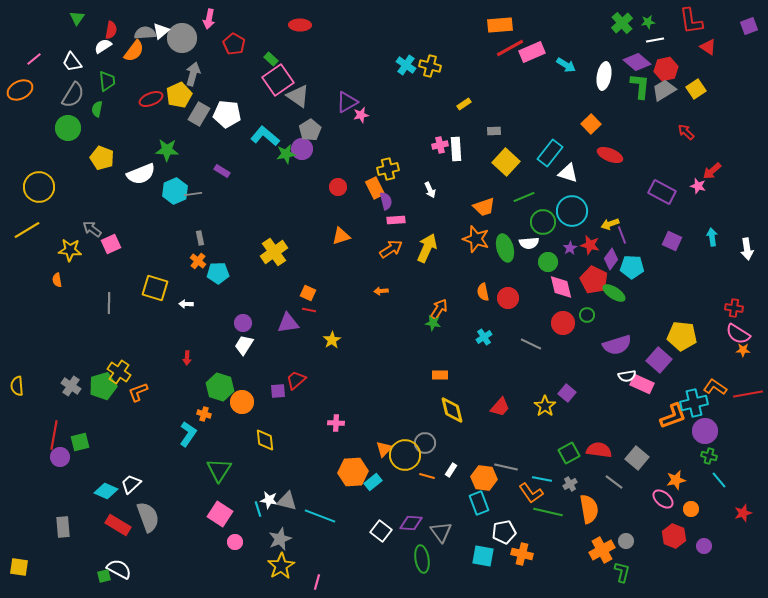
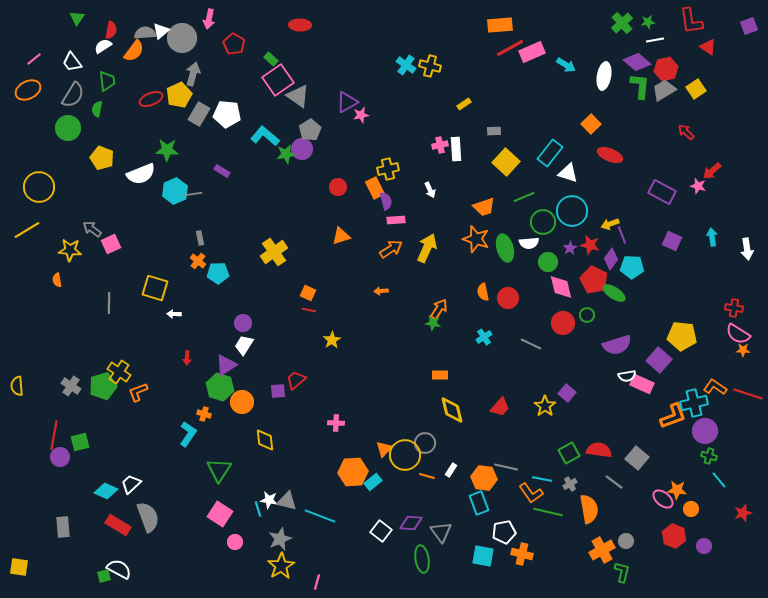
orange ellipse at (20, 90): moved 8 px right
white arrow at (186, 304): moved 12 px left, 10 px down
purple triangle at (288, 323): moved 62 px left, 42 px down; rotated 25 degrees counterclockwise
red line at (748, 394): rotated 28 degrees clockwise
orange star at (676, 480): moved 1 px right, 10 px down; rotated 18 degrees clockwise
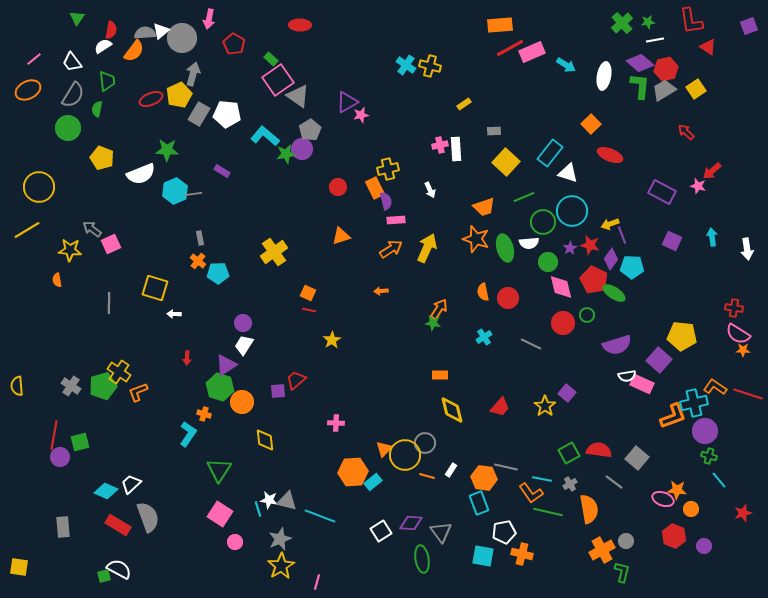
purple diamond at (637, 62): moved 3 px right, 1 px down
pink ellipse at (663, 499): rotated 20 degrees counterclockwise
white square at (381, 531): rotated 20 degrees clockwise
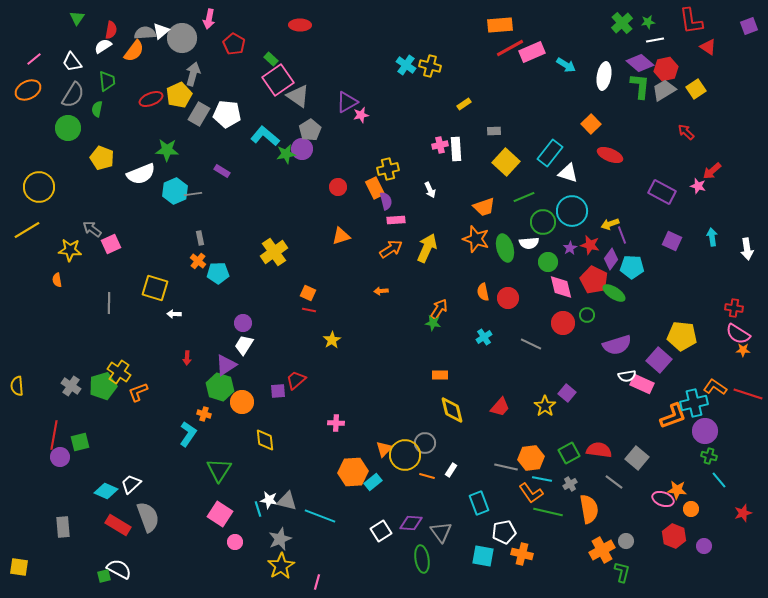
orange hexagon at (484, 478): moved 47 px right, 20 px up; rotated 15 degrees counterclockwise
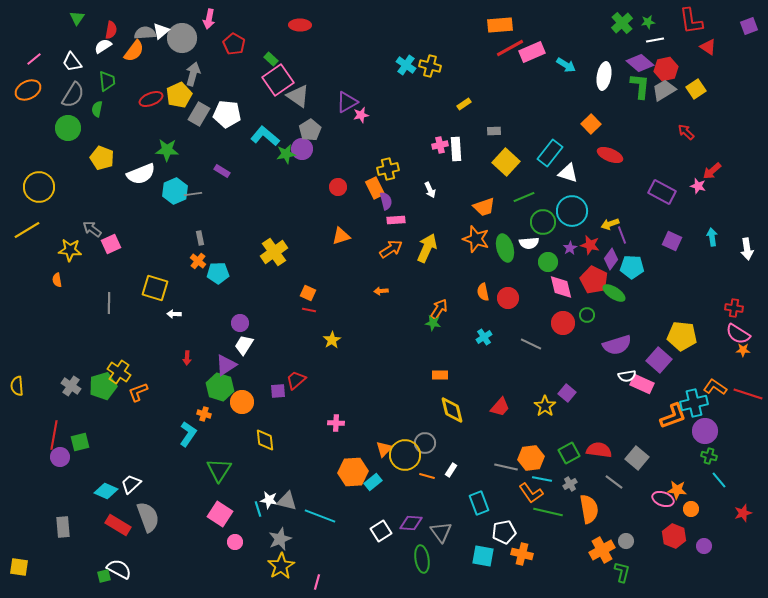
purple circle at (243, 323): moved 3 px left
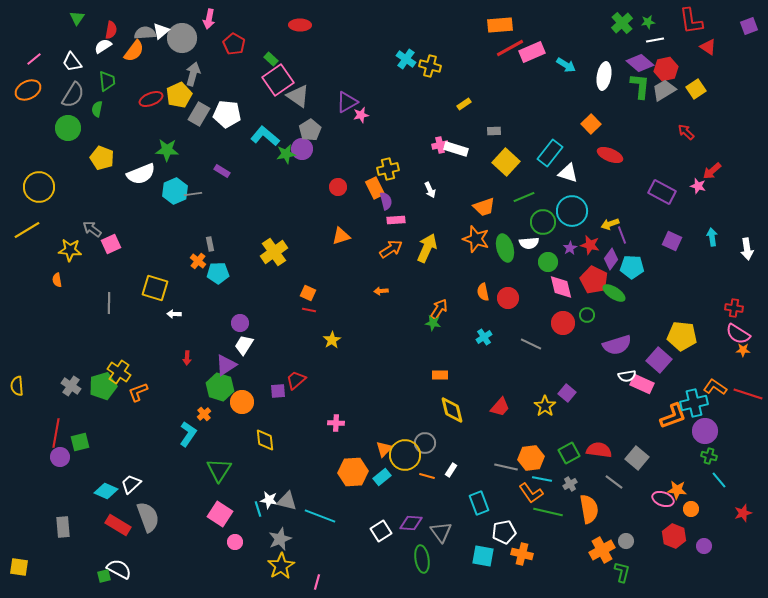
cyan cross at (406, 65): moved 6 px up
white rectangle at (456, 149): rotated 70 degrees counterclockwise
gray rectangle at (200, 238): moved 10 px right, 6 px down
orange cross at (204, 414): rotated 32 degrees clockwise
red line at (54, 435): moved 2 px right, 2 px up
cyan rectangle at (373, 482): moved 9 px right, 5 px up
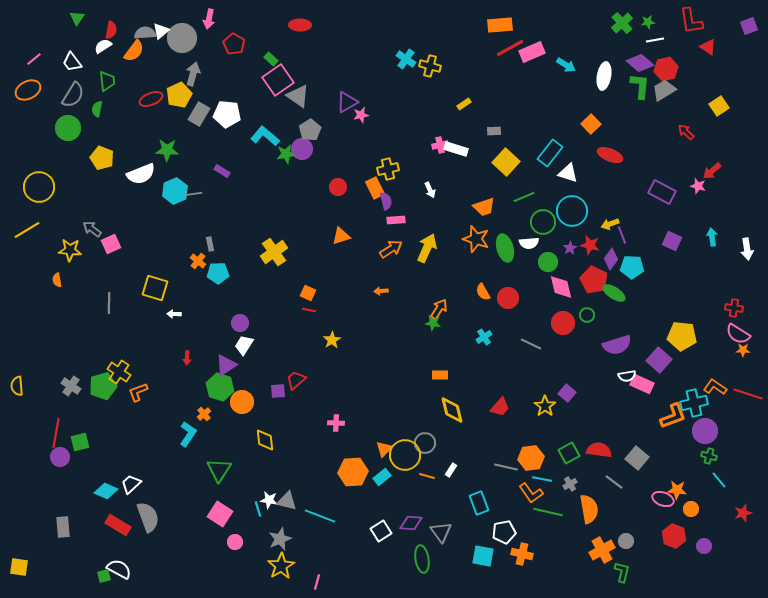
yellow square at (696, 89): moved 23 px right, 17 px down
orange semicircle at (483, 292): rotated 18 degrees counterclockwise
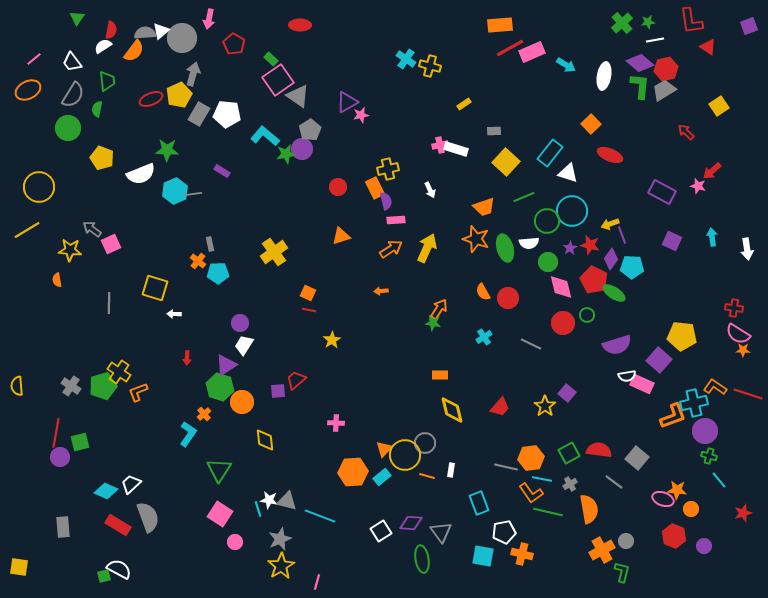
green circle at (543, 222): moved 4 px right, 1 px up
white rectangle at (451, 470): rotated 24 degrees counterclockwise
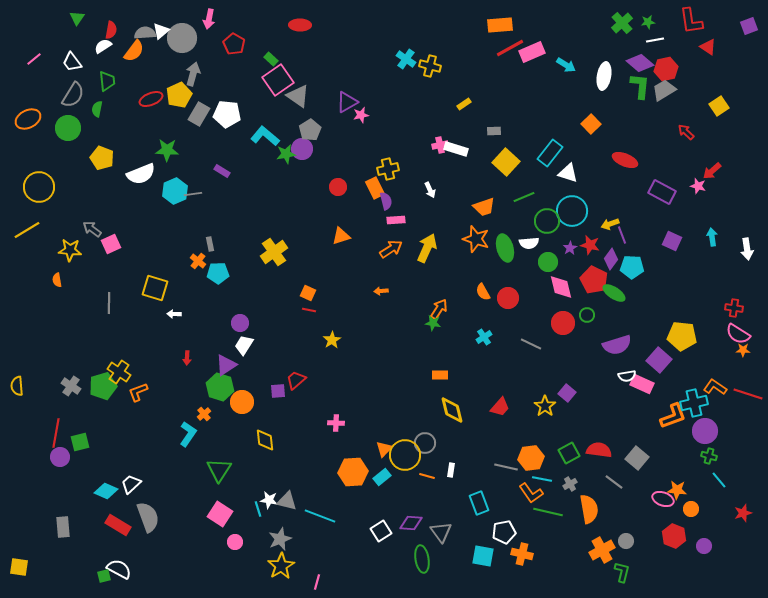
orange ellipse at (28, 90): moved 29 px down
red ellipse at (610, 155): moved 15 px right, 5 px down
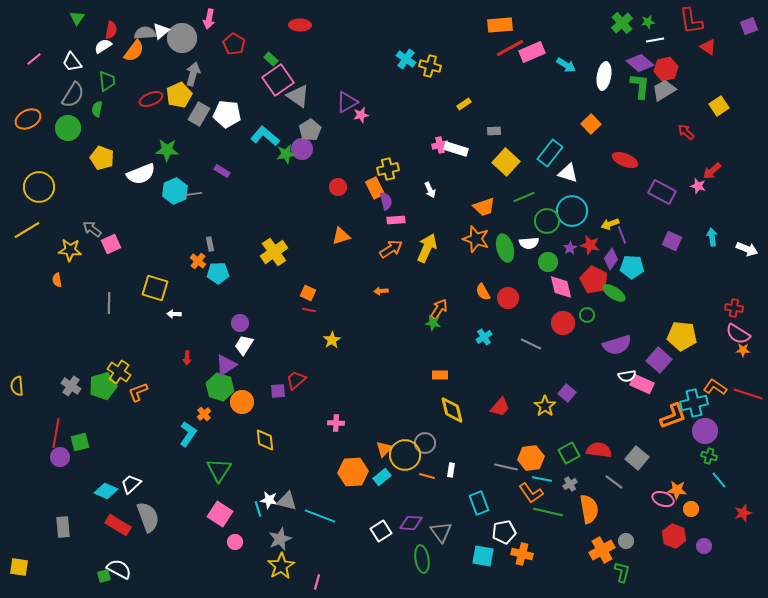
white arrow at (747, 249): rotated 60 degrees counterclockwise
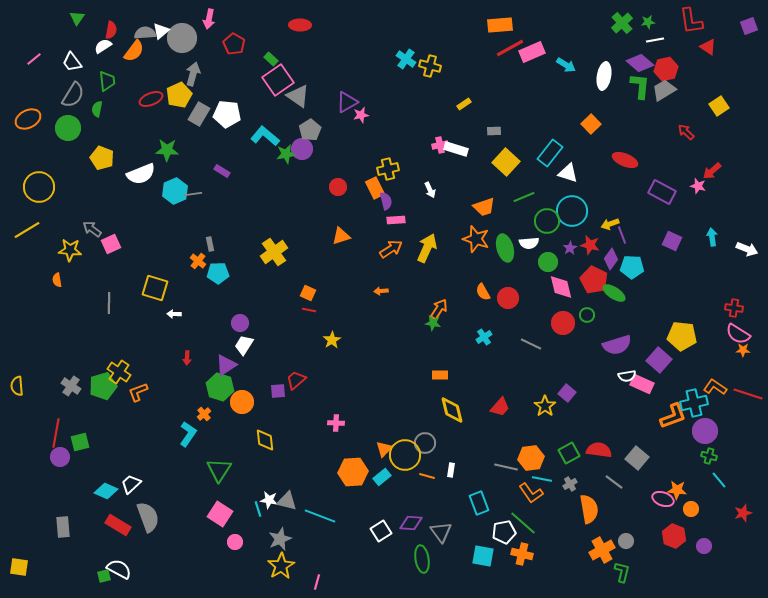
green line at (548, 512): moved 25 px left, 11 px down; rotated 28 degrees clockwise
